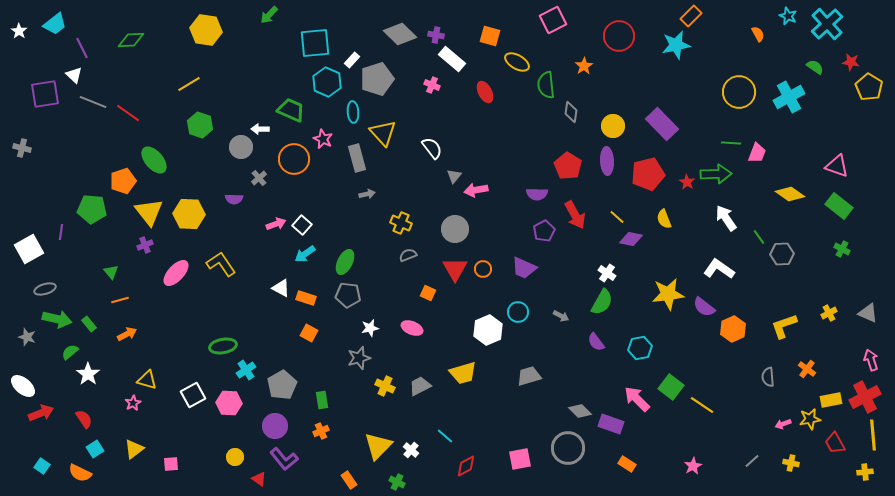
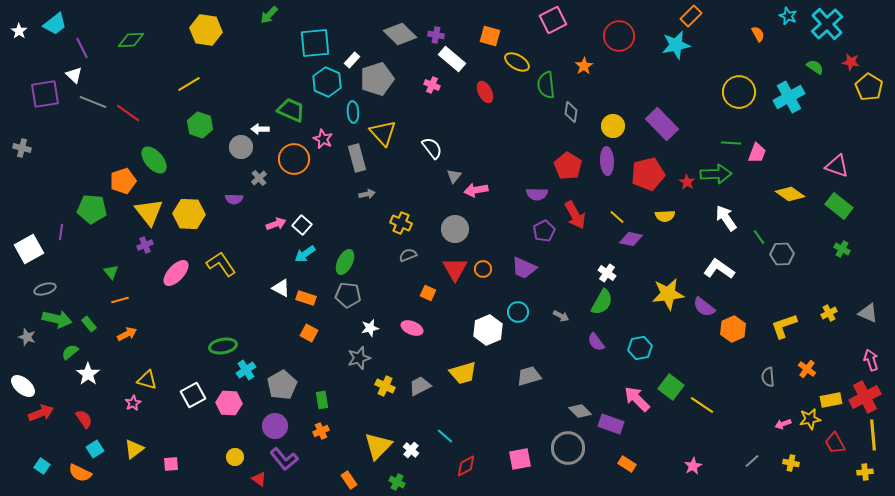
yellow semicircle at (664, 219): moved 1 px right, 3 px up; rotated 72 degrees counterclockwise
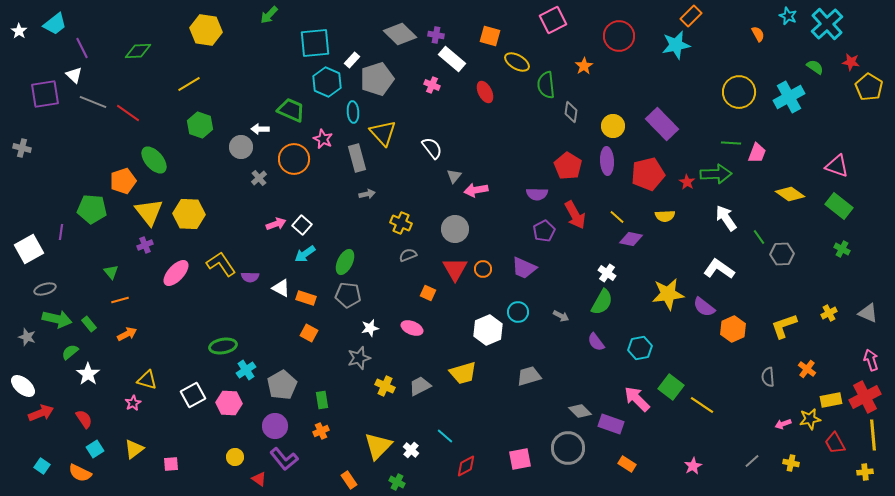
green diamond at (131, 40): moved 7 px right, 11 px down
purple semicircle at (234, 199): moved 16 px right, 78 px down
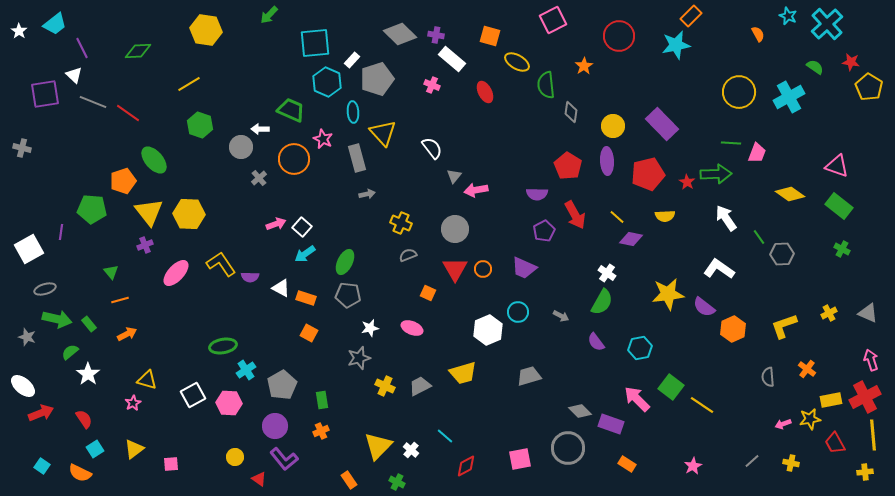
white square at (302, 225): moved 2 px down
